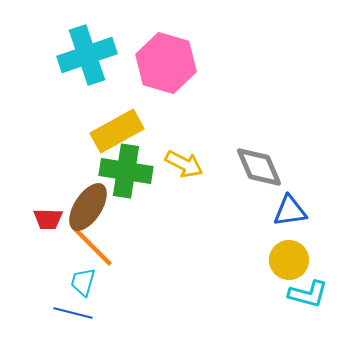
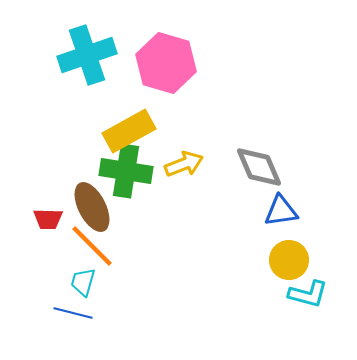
yellow rectangle: moved 12 px right
yellow arrow: rotated 48 degrees counterclockwise
brown ellipse: moved 4 px right; rotated 60 degrees counterclockwise
blue triangle: moved 9 px left
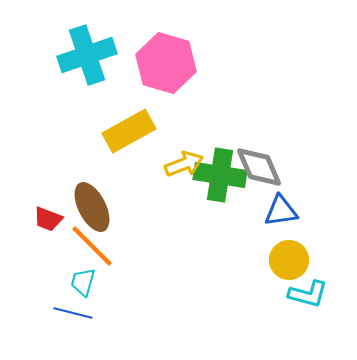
green cross: moved 94 px right, 4 px down
red trapezoid: rotated 20 degrees clockwise
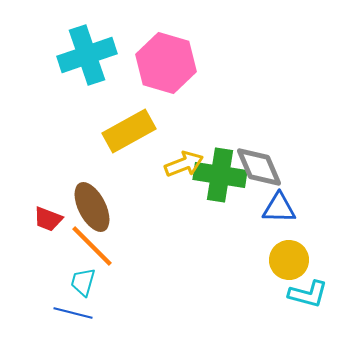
blue triangle: moved 2 px left, 3 px up; rotated 9 degrees clockwise
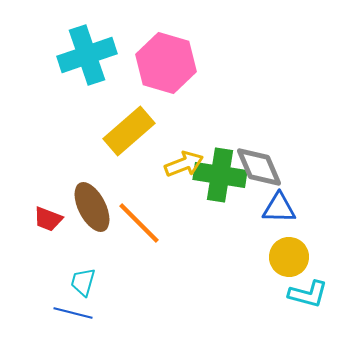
yellow rectangle: rotated 12 degrees counterclockwise
orange line: moved 47 px right, 23 px up
yellow circle: moved 3 px up
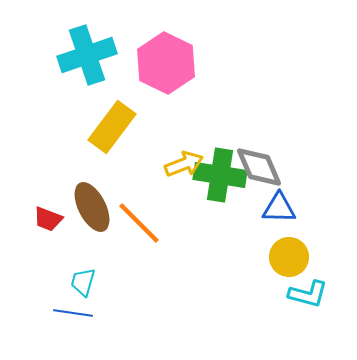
pink hexagon: rotated 10 degrees clockwise
yellow rectangle: moved 17 px left, 4 px up; rotated 12 degrees counterclockwise
blue line: rotated 6 degrees counterclockwise
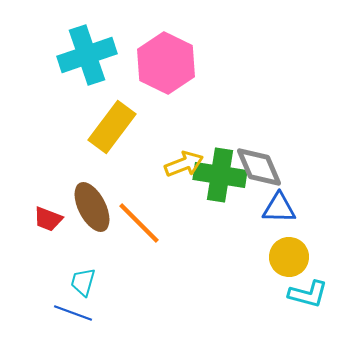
blue line: rotated 12 degrees clockwise
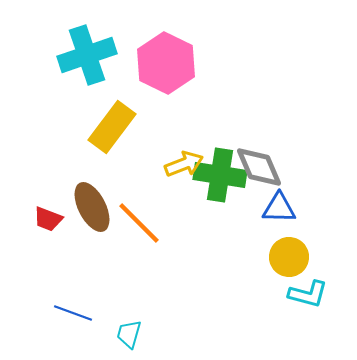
cyan trapezoid: moved 46 px right, 52 px down
